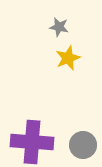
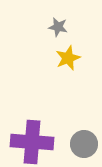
gray star: moved 1 px left
gray circle: moved 1 px right, 1 px up
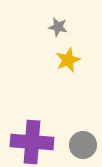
yellow star: moved 2 px down
gray circle: moved 1 px left, 1 px down
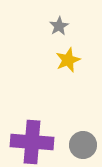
gray star: moved 1 px right, 1 px up; rotated 30 degrees clockwise
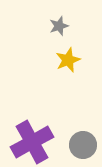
gray star: rotated 12 degrees clockwise
purple cross: rotated 33 degrees counterclockwise
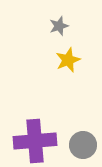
purple cross: moved 3 px right, 1 px up; rotated 24 degrees clockwise
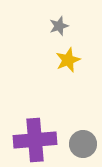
purple cross: moved 1 px up
gray circle: moved 1 px up
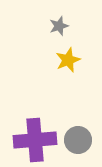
gray circle: moved 5 px left, 4 px up
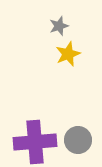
yellow star: moved 6 px up
purple cross: moved 2 px down
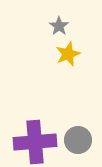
gray star: rotated 18 degrees counterclockwise
